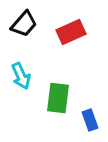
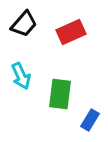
green rectangle: moved 2 px right, 4 px up
blue rectangle: rotated 50 degrees clockwise
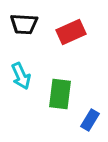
black trapezoid: rotated 52 degrees clockwise
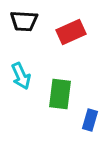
black trapezoid: moved 3 px up
blue rectangle: rotated 15 degrees counterclockwise
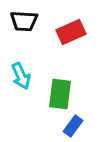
blue rectangle: moved 17 px left, 6 px down; rotated 20 degrees clockwise
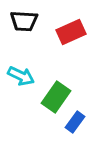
cyan arrow: rotated 40 degrees counterclockwise
green rectangle: moved 4 px left, 3 px down; rotated 28 degrees clockwise
blue rectangle: moved 2 px right, 4 px up
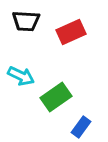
black trapezoid: moved 2 px right
green rectangle: rotated 20 degrees clockwise
blue rectangle: moved 6 px right, 5 px down
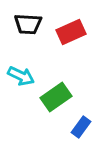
black trapezoid: moved 2 px right, 3 px down
